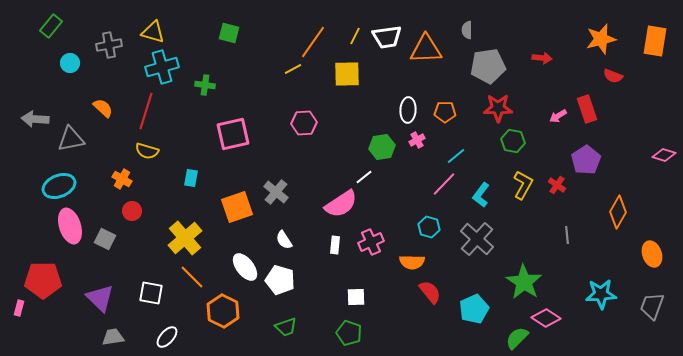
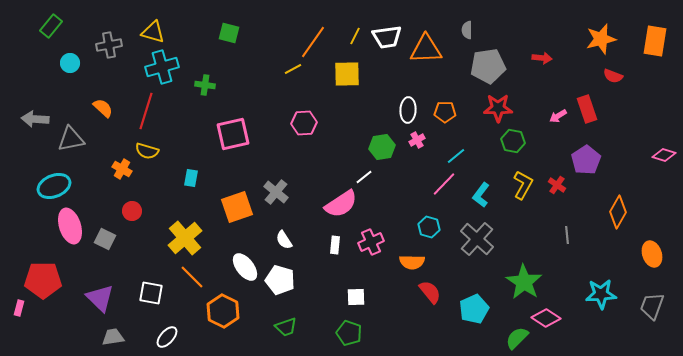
orange cross at (122, 179): moved 10 px up
cyan ellipse at (59, 186): moved 5 px left
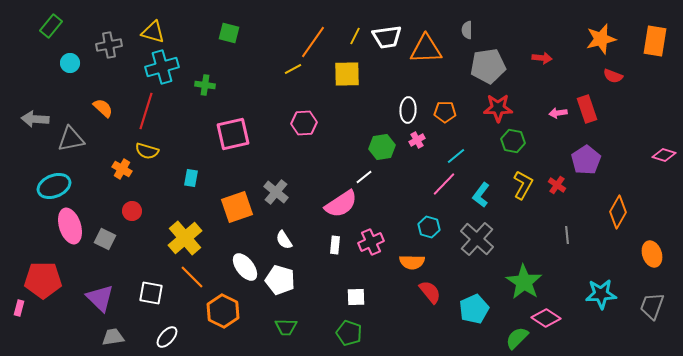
pink arrow at (558, 116): moved 3 px up; rotated 24 degrees clockwise
green trapezoid at (286, 327): rotated 20 degrees clockwise
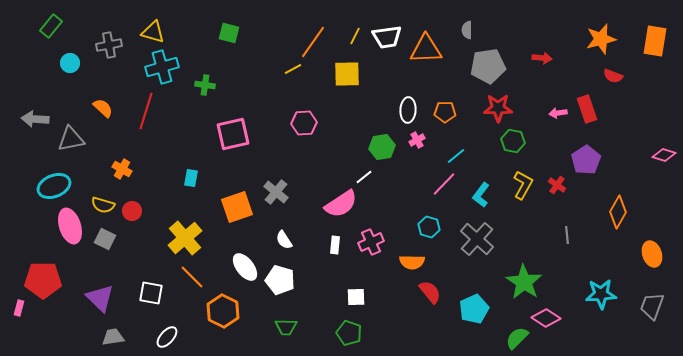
yellow semicircle at (147, 151): moved 44 px left, 54 px down
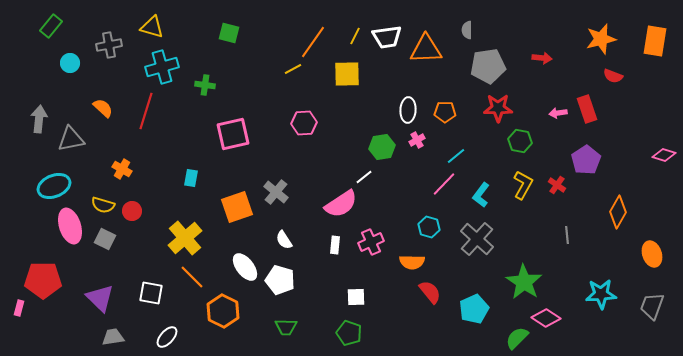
yellow triangle at (153, 32): moved 1 px left, 5 px up
gray arrow at (35, 119): moved 4 px right; rotated 92 degrees clockwise
green hexagon at (513, 141): moved 7 px right
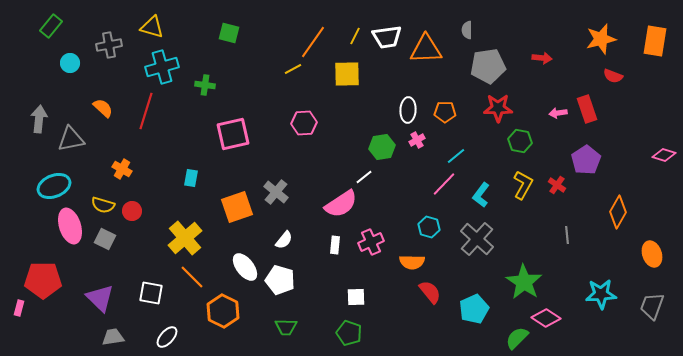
white semicircle at (284, 240): rotated 108 degrees counterclockwise
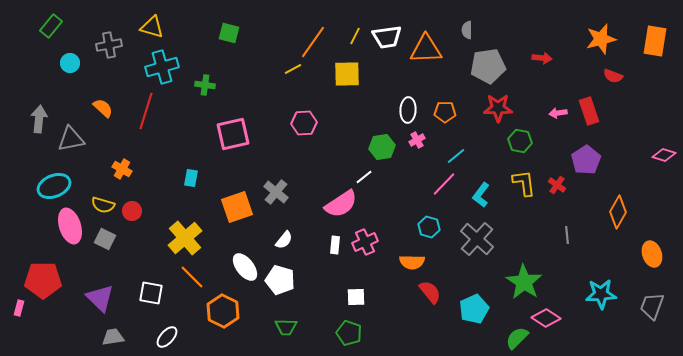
red rectangle at (587, 109): moved 2 px right, 2 px down
yellow L-shape at (523, 185): moved 1 px right, 2 px up; rotated 36 degrees counterclockwise
pink cross at (371, 242): moved 6 px left
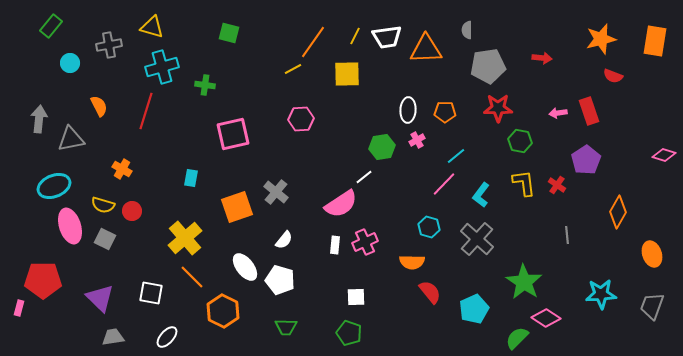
orange semicircle at (103, 108): moved 4 px left, 2 px up; rotated 20 degrees clockwise
pink hexagon at (304, 123): moved 3 px left, 4 px up
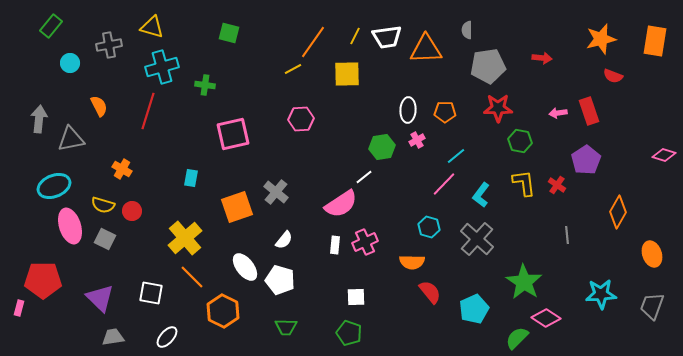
red line at (146, 111): moved 2 px right
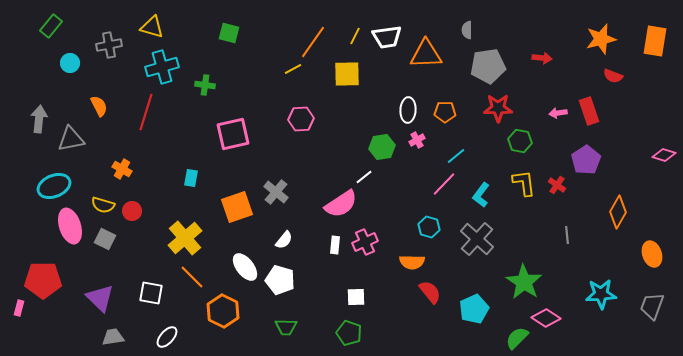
orange triangle at (426, 49): moved 5 px down
red line at (148, 111): moved 2 px left, 1 px down
